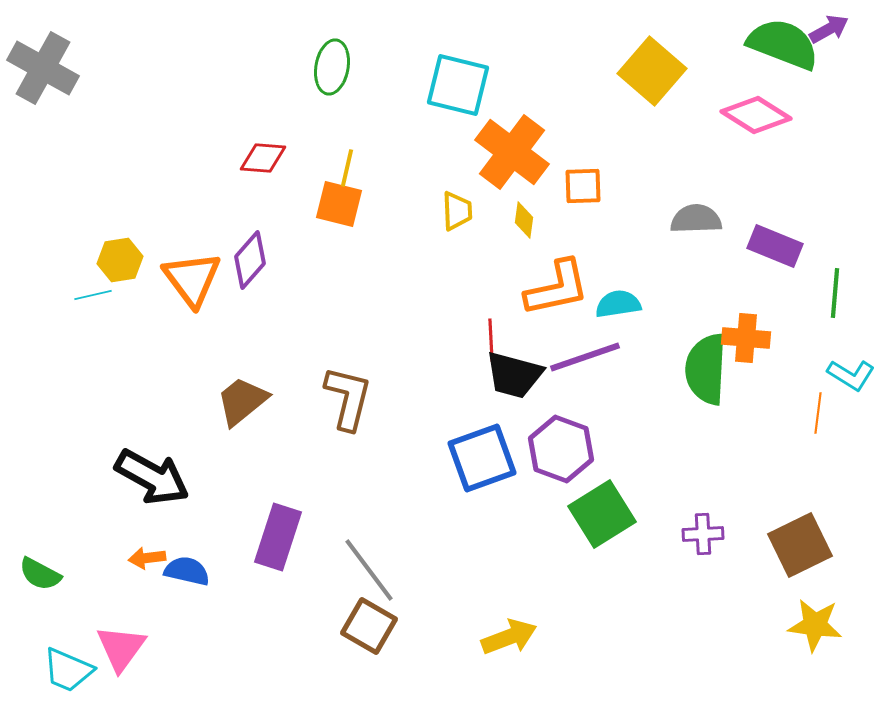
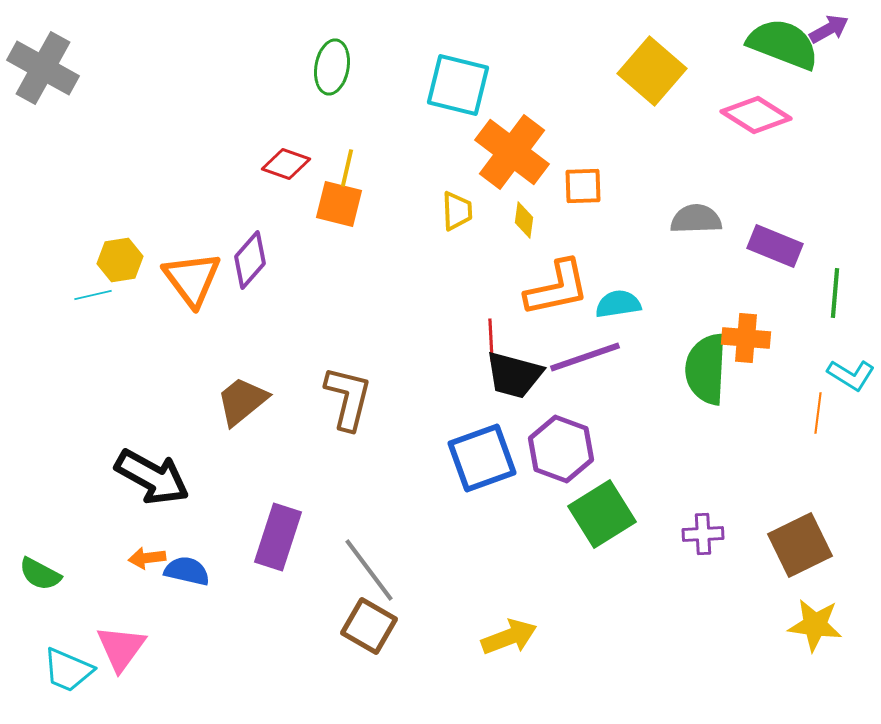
red diamond at (263, 158): moved 23 px right, 6 px down; rotated 15 degrees clockwise
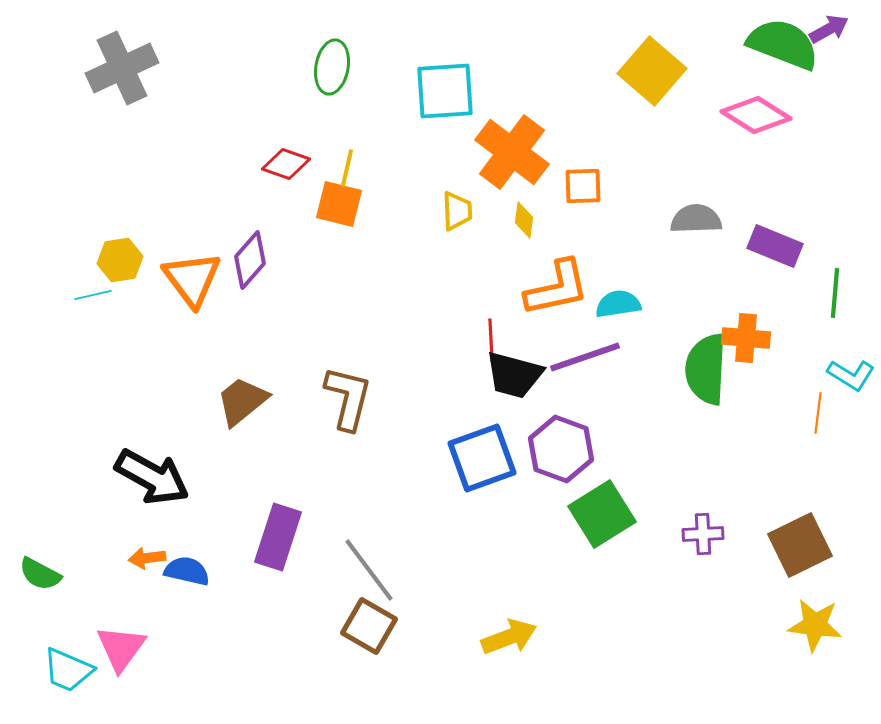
gray cross at (43, 68): moved 79 px right; rotated 36 degrees clockwise
cyan square at (458, 85): moved 13 px left, 6 px down; rotated 18 degrees counterclockwise
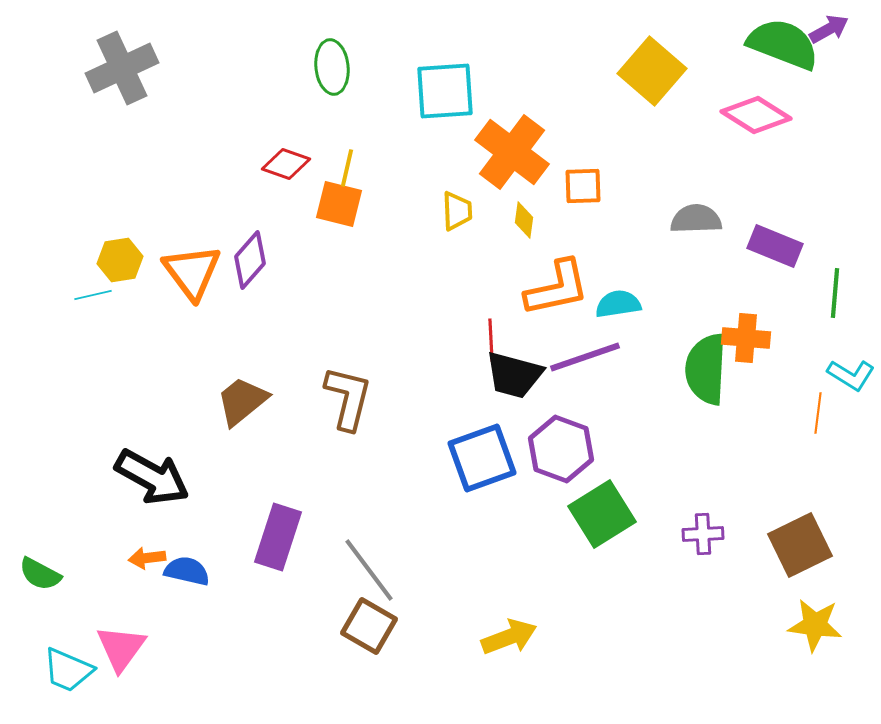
green ellipse at (332, 67): rotated 16 degrees counterclockwise
orange triangle at (192, 279): moved 7 px up
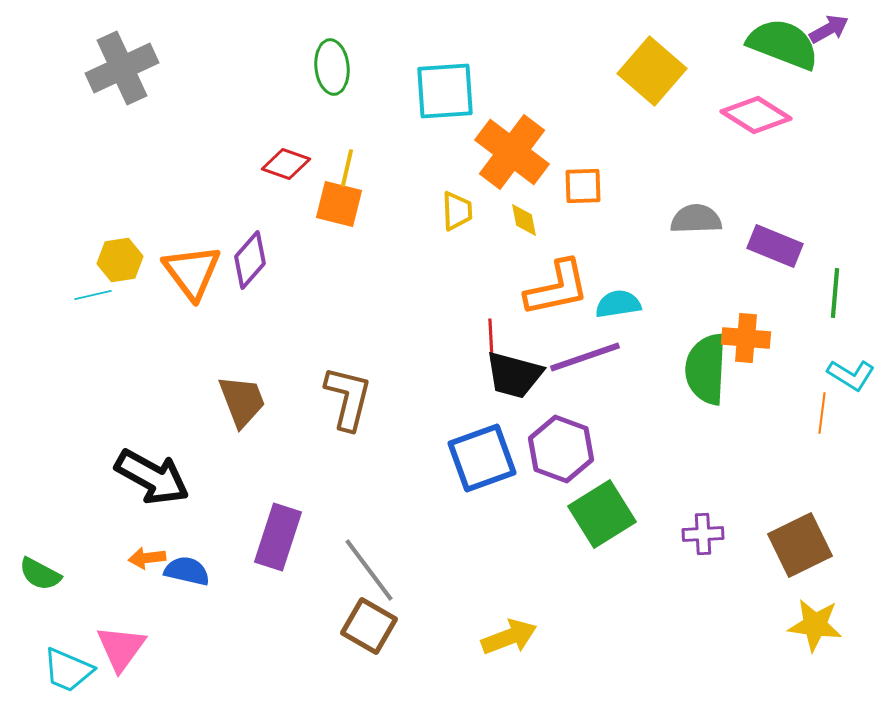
yellow diamond at (524, 220): rotated 18 degrees counterclockwise
brown trapezoid at (242, 401): rotated 108 degrees clockwise
orange line at (818, 413): moved 4 px right
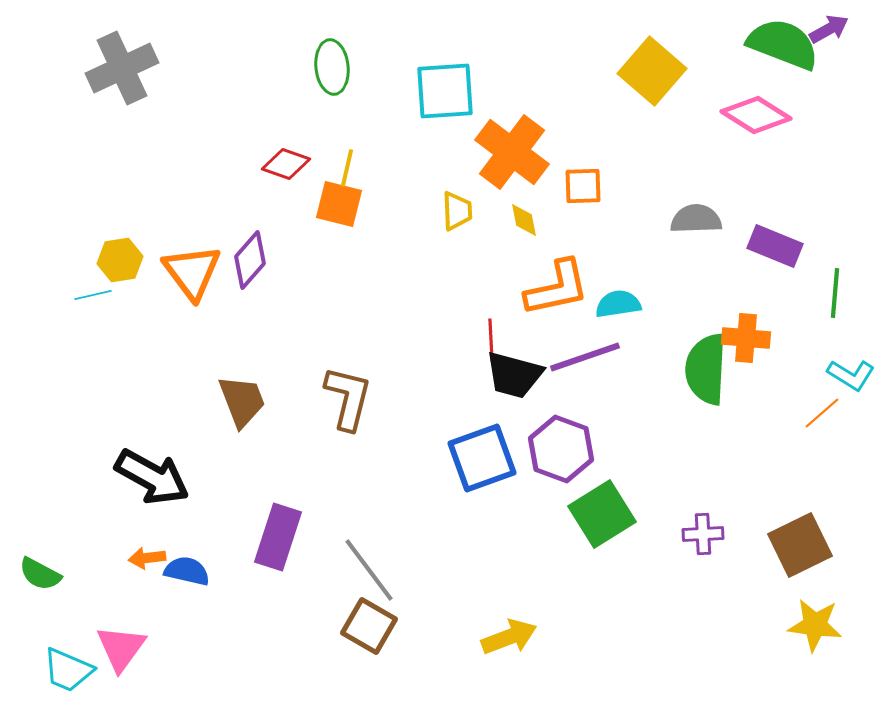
orange line at (822, 413): rotated 42 degrees clockwise
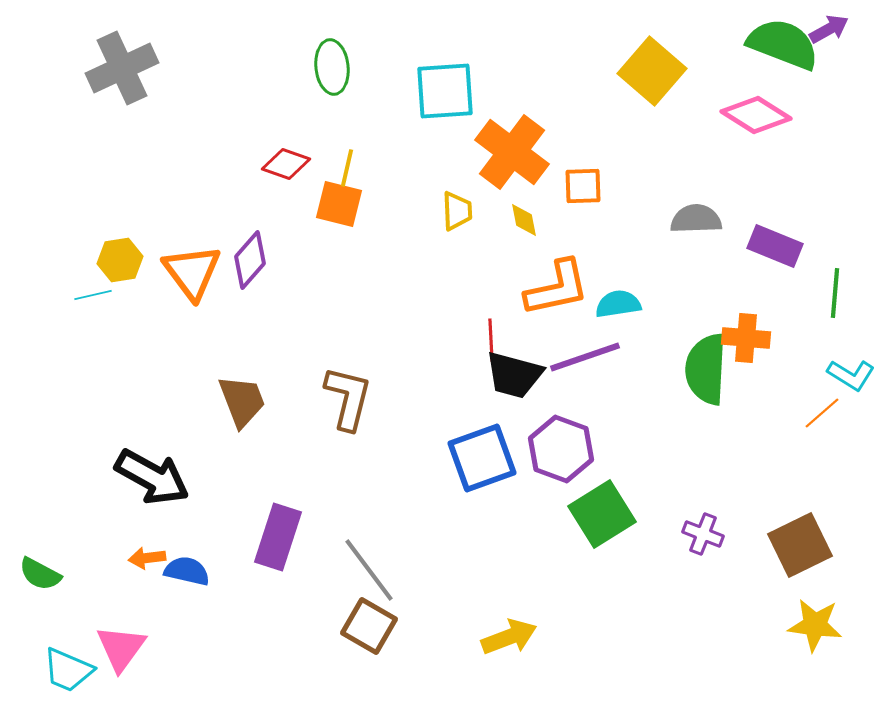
purple cross at (703, 534): rotated 24 degrees clockwise
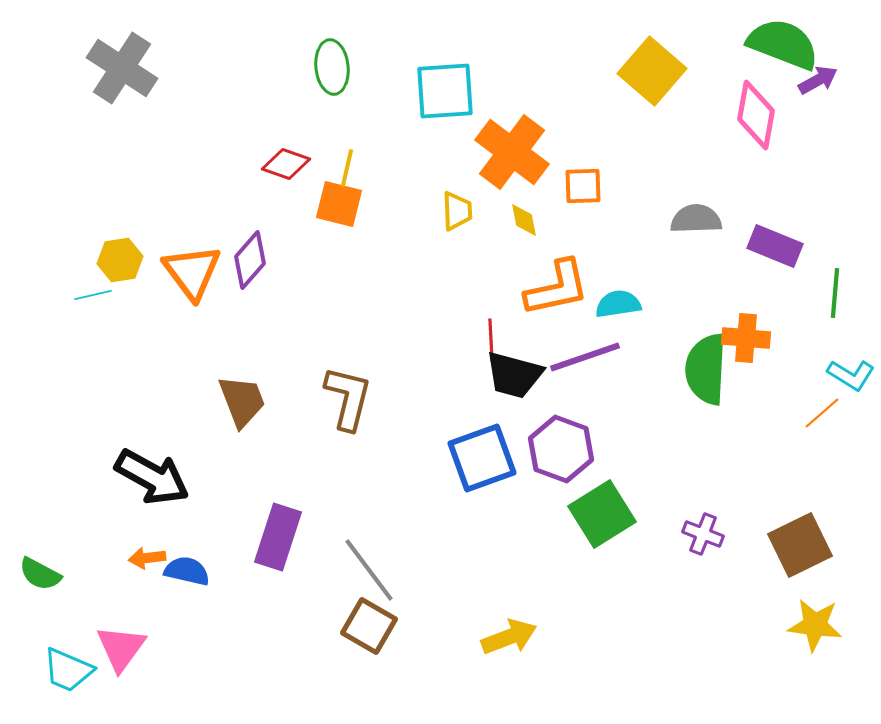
purple arrow at (829, 29): moved 11 px left, 51 px down
gray cross at (122, 68): rotated 32 degrees counterclockwise
pink diamond at (756, 115): rotated 68 degrees clockwise
